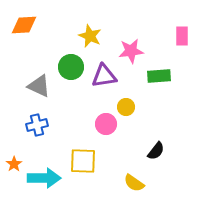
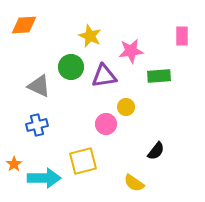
yellow square: rotated 16 degrees counterclockwise
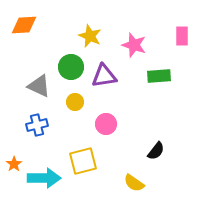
pink star: moved 3 px right, 6 px up; rotated 25 degrees clockwise
yellow circle: moved 51 px left, 5 px up
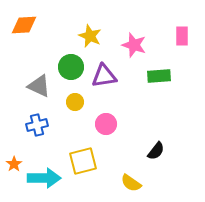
yellow semicircle: moved 3 px left
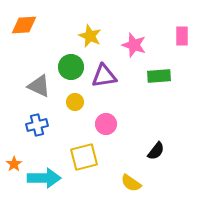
yellow square: moved 1 px right, 4 px up
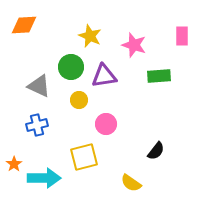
yellow circle: moved 4 px right, 2 px up
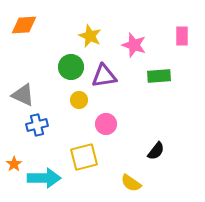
gray triangle: moved 16 px left, 9 px down
